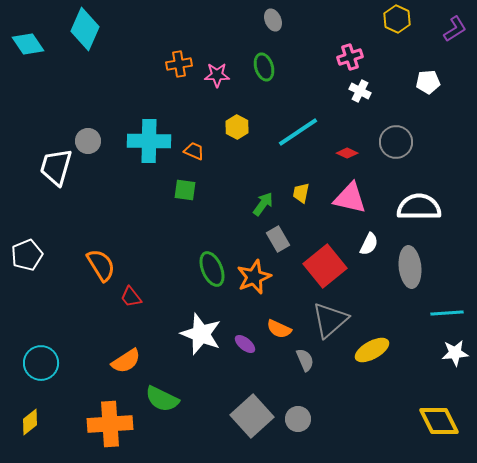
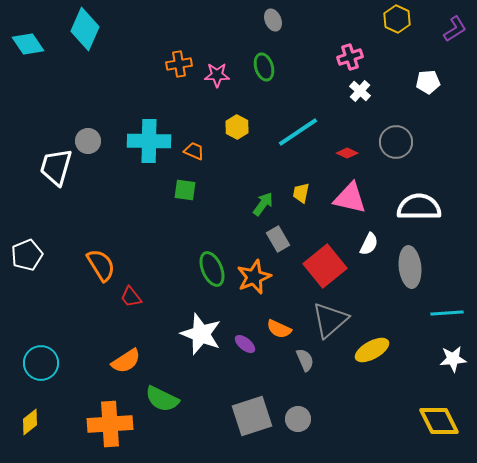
white cross at (360, 91): rotated 15 degrees clockwise
white star at (455, 353): moved 2 px left, 6 px down
gray square at (252, 416): rotated 24 degrees clockwise
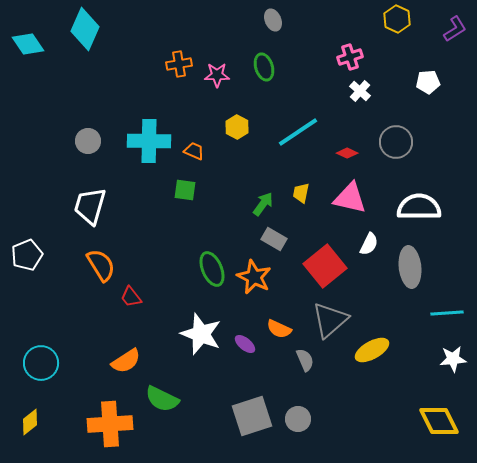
white trapezoid at (56, 167): moved 34 px right, 39 px down
gray rectangle at (278, 239): moved 4 px left; rotated 30 degrees counterclockwise
orange star at (254, 277): rotated 24 degrees counterclockwise
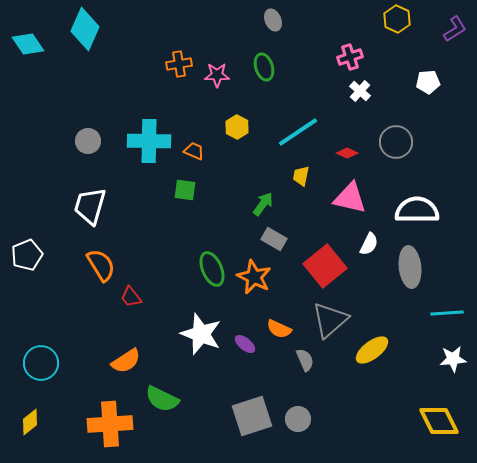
yellow trapezoid at (301, 193): moved 17 px up
white semicircle at (419, 207): moved 2 px left, 3 px down
yellow ellipse at (372, 350): rotated 8 degrees counterclockwise
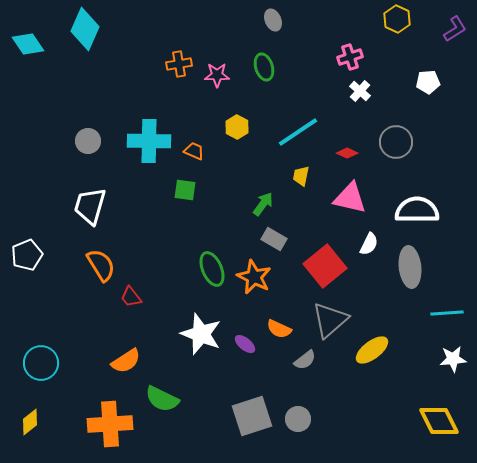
gray semicircle at (305, 360): rotated 75 degrees clockwise
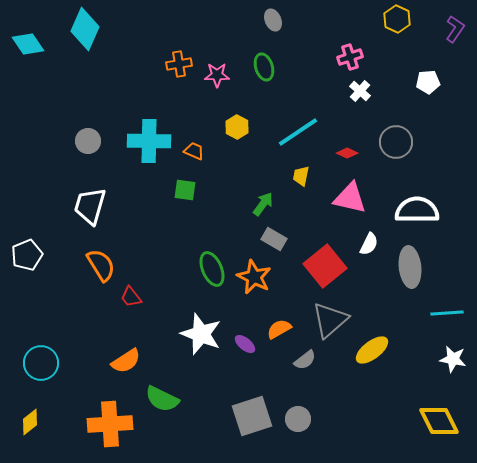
purple L-shape at (455, 29): rotated 24 degrees counterclockwise
orange semicircle at (279, 329): rotated 125 degrees clockwise
white star at (453, 359): rotated 16 degrees clockwise
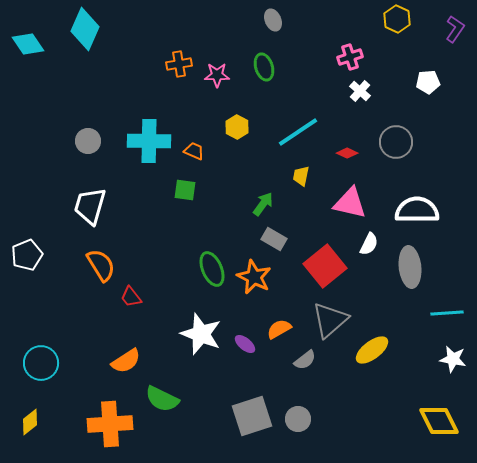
pink triangle at (350, 198): moved 5 px down
